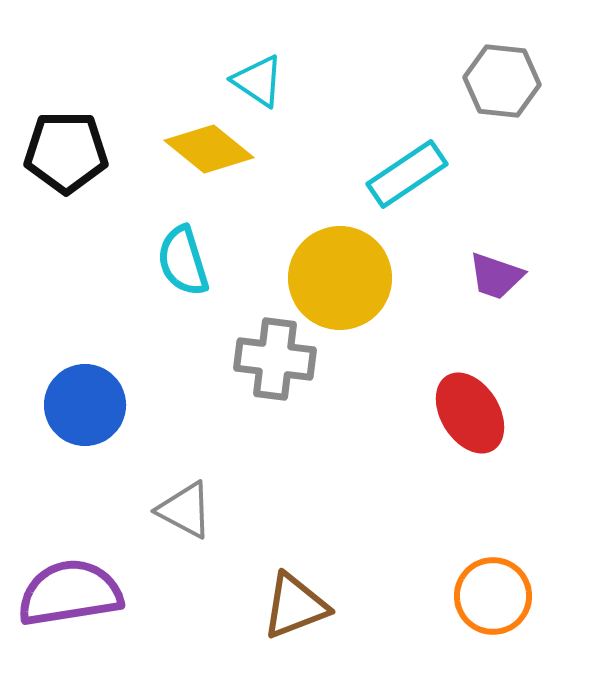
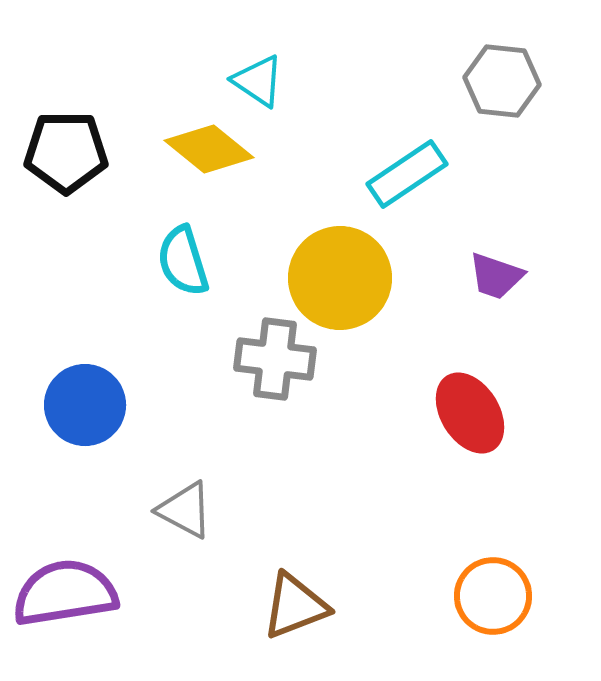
purple semicircle: moved 5 px left
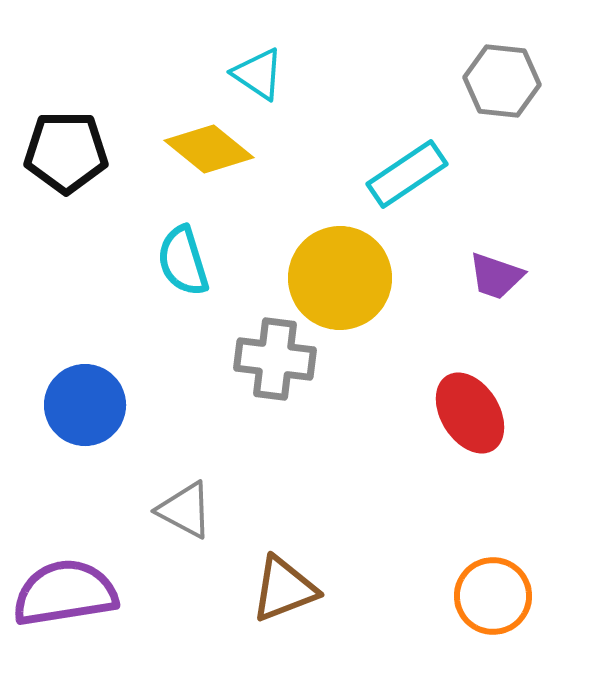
cyan triangle: moved 7 px up
brown triangle: moved 11 px left, 17 px up
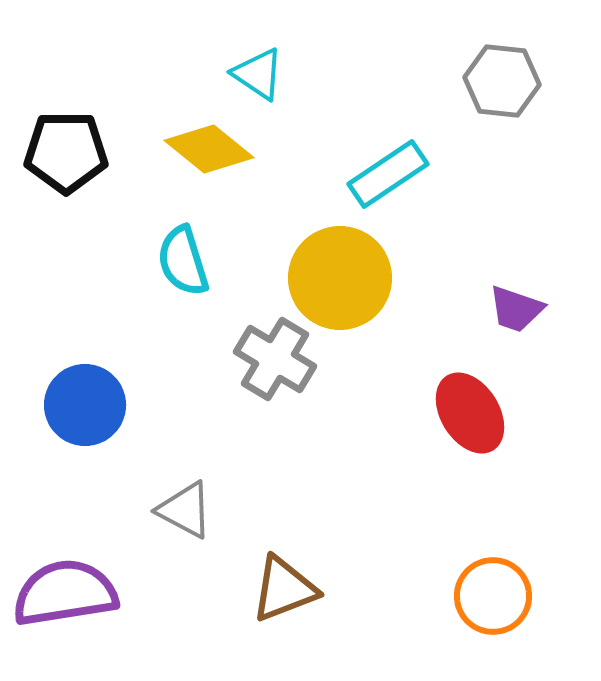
cyan rectangle: moved 19 px left
purple trapezoid: moved 20 px right, 33 px down
gray cross: rotated 24 degrees clockwise
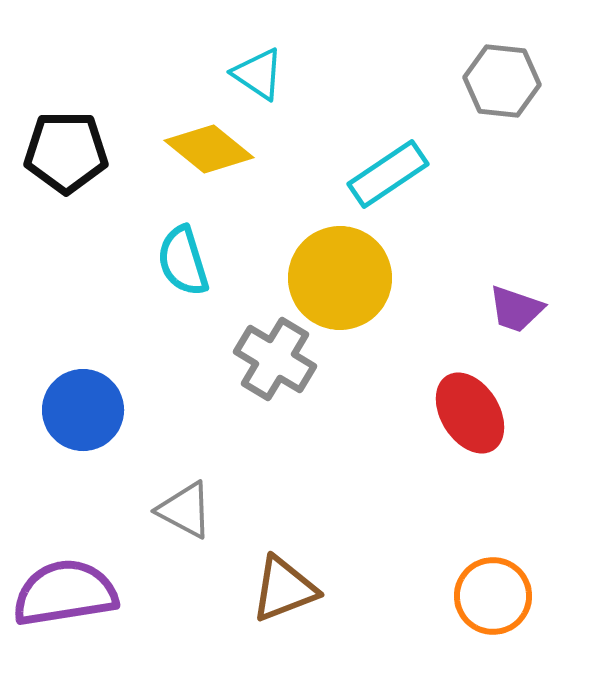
blue circle: moved 2 px left, 5 px down
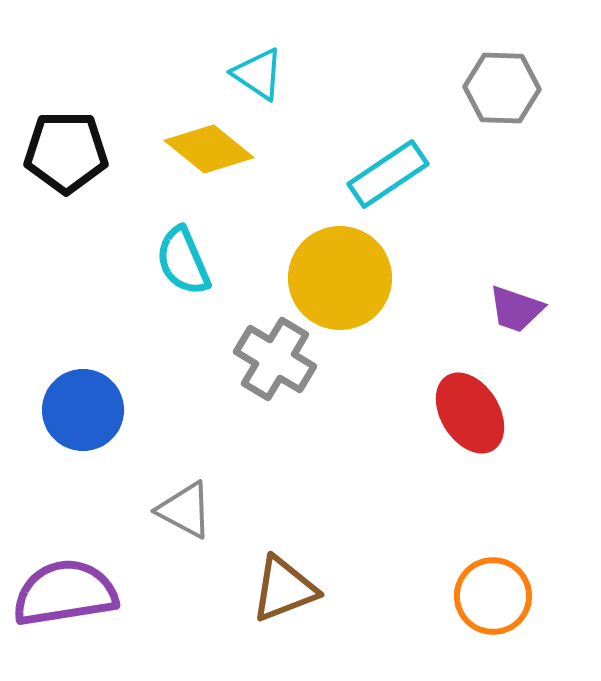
gray hexagon: moved 7 px down; rotated 4 degrees counterclockwise
cyan semicircle: rotated 6 degrees counterclockwise
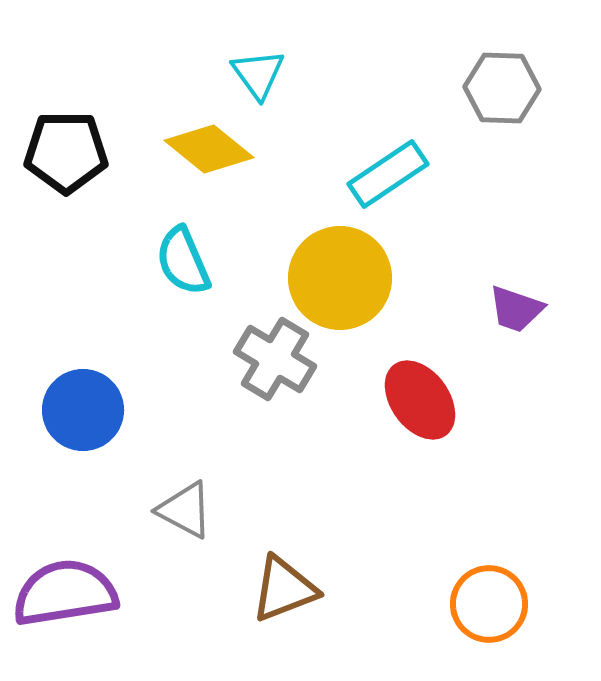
cyan triangle: rotated 20 degrees clockwise
red ellipse: moved 50 px left, 13 px up; rotated 4 degrees counterclockwise
orange circle: moved 4 px left, 8 px down
